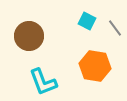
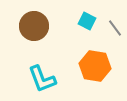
brown circle: moved 5 px right, 10 px up
cyan L-shape: moved 1 px left, 3 px up
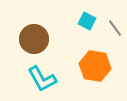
brown circle: moved 13 px down
cyan L-shape: rotated 8 degrees counterclockwise
